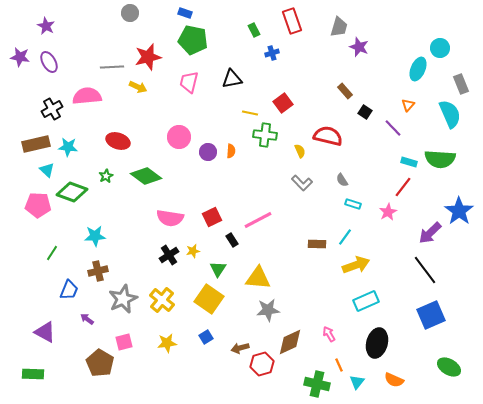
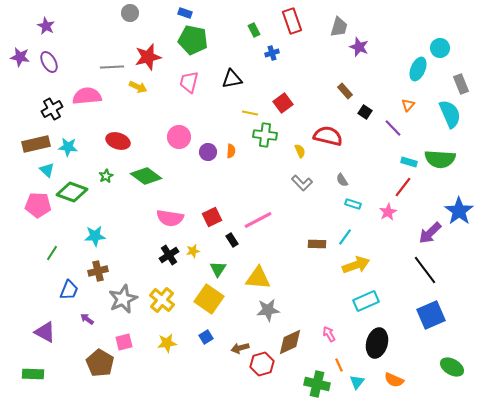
green ellipse at (449, 367): moved 3 px right
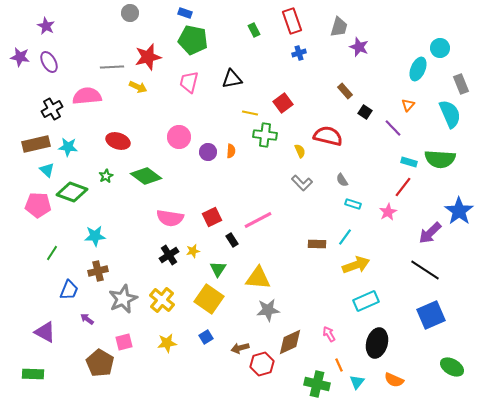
blue cross at (272, 53): moved 27 px right
black line at (425, 270): rotated 20 degrees counterclockwise
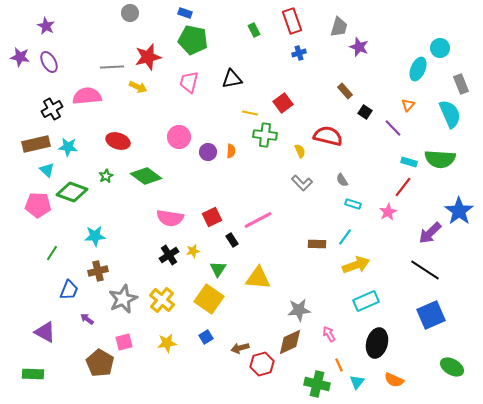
gray star at (268, 310): moved 31 px right
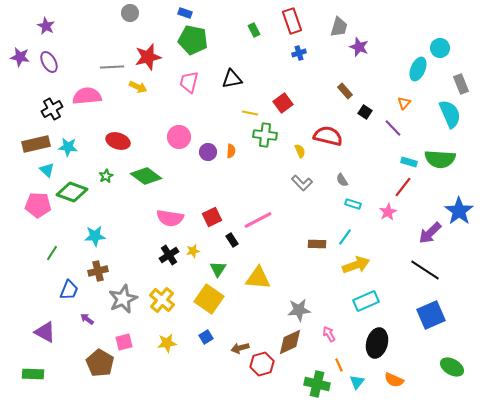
orange triangle at (408, 105): moved 4 px left, 2 px up
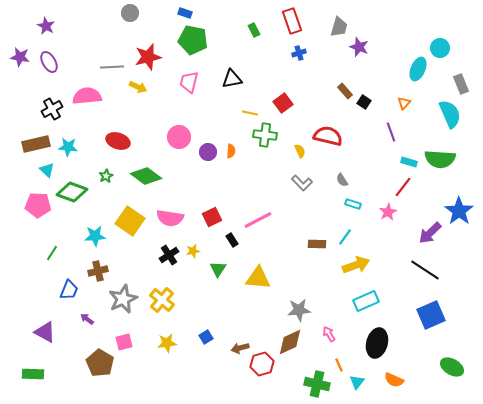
black square at (365, 112): moved 1 px left, 10 px up
purple line at (393, 128): moved 2 px left, 4 px down; rotated 24 degrees clockwise
yellow square at (209, 299): moved 79 px left, 78 px up
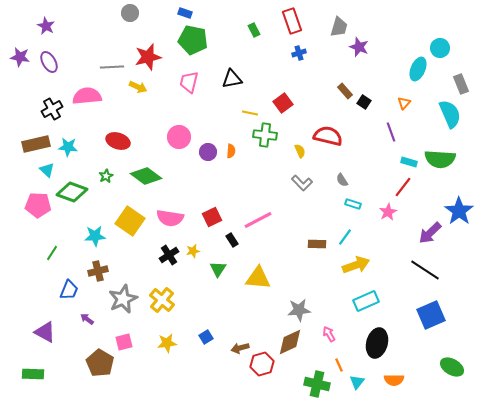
orange semicircle at (394, 380): rotated 24 degrees counterclockwise
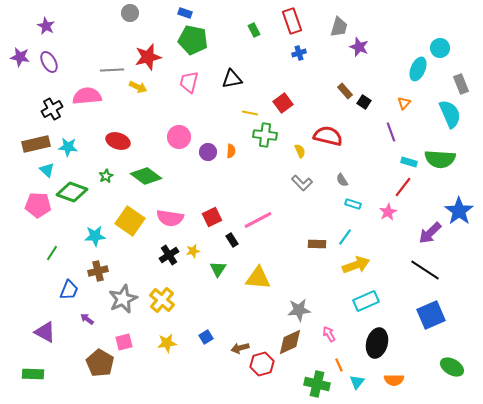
gray line at (112, 67): moved 3 px down
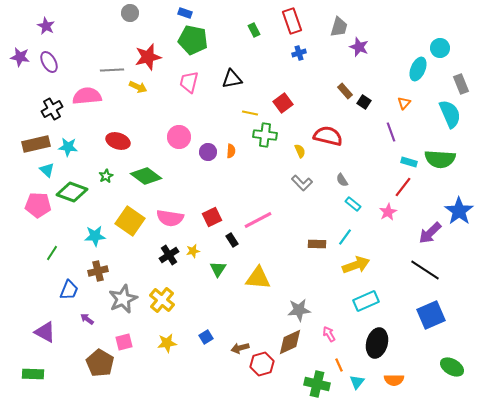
cyan rectangle at (353, 204): rotated 21 degrees clockwise
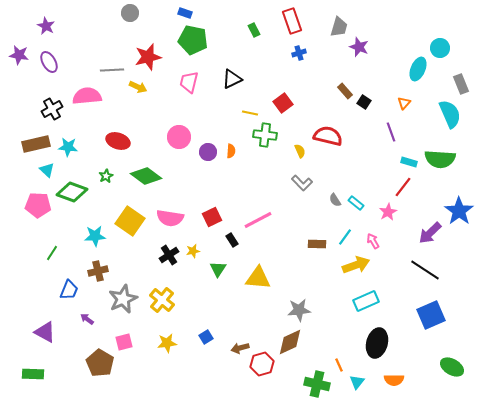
purple star at (20, 57): moved 1 px left, 2 px up
black triangle at (232, 79): rotated 15 degrees counterclockwise
gray semicircle at (342, 180): moved 7 px left, 20 px down
cyan rectangle at (353, 204): moved 3 px right, 1 px up
pink arrow at (329, 334): moved 44 px right, 93 px up
